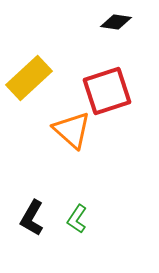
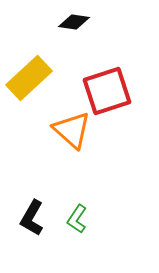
black diamond: moved 42 px left
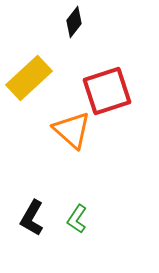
black diamond: rotated 60 degrees counterclockwise
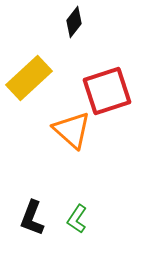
black L-shape: rotated 9 degrees counterclockwise
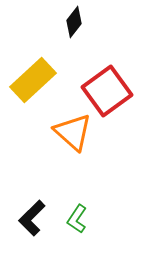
yellow rectangle: moved 4 px right, 2 px down
red square: rotated 18 degrees counterclockwise
orange triangle: moved 1 px right, 2 px down
black L-shape: rotated 24 degrees clockwise
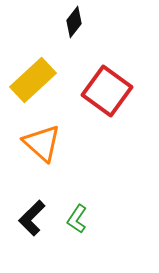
red square: rotated 18 degrees counterclockwise
orange triangle: moved 31 px left, 11 px down
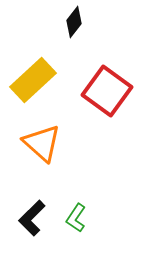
green L-shape: moved 1 px left, 1 px up
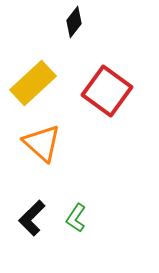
yellow rectangle: moved 3 px down
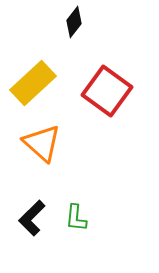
green L-shape: rotated 28 degrees counterclockwise
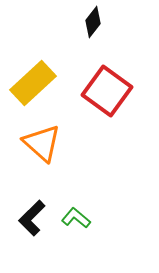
black diamond: moved 19 px right
green L-shape: rotated 124 degrees clockwise
